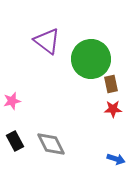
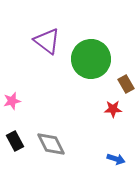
brown rectangle: moved 15 px right; rotated 18 degrees counterclockwise
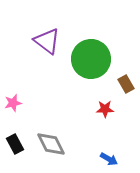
pink star: moved 1 px right, 2 px down
red star: moved 8 px left
black rectangle: moved 3 px down
blue arrow: moved 7 px left; rotated 12 degrees clockwise
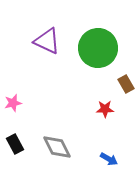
purple triangle: rotated 12 degrees counterclockwise
green circle: moved 7 px right, 11 px up
gray diamond: moved 6 px right, 3 px down
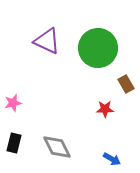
black rectangle: moved 1 px left, 1 px up; rotated 42 degrees clockwise
blue arrow: moved 3 px right
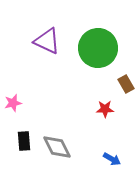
black rectangle: moved 10 px right, 2 px up; rotated 18 degrees counterclockwise
